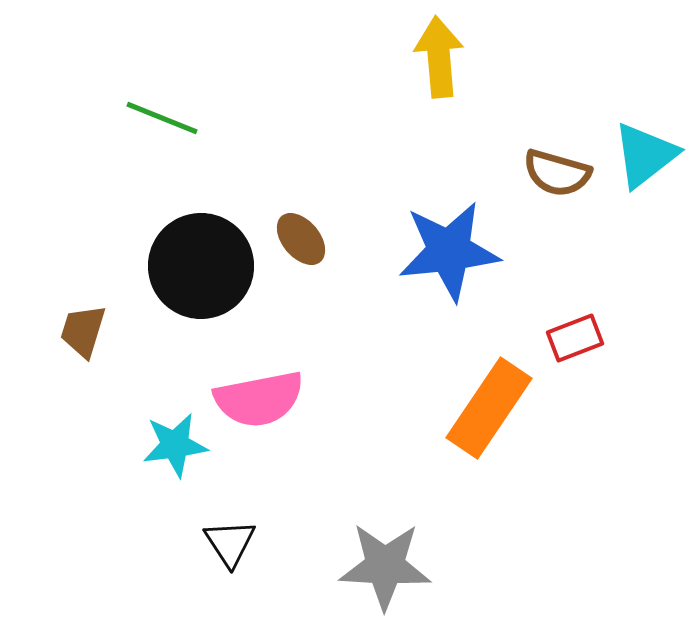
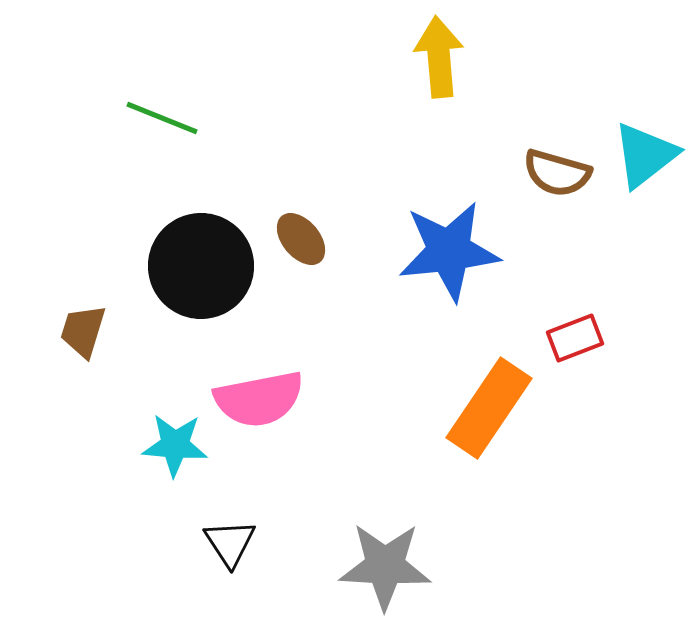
cyan star: rotated 12 degrees clockwise
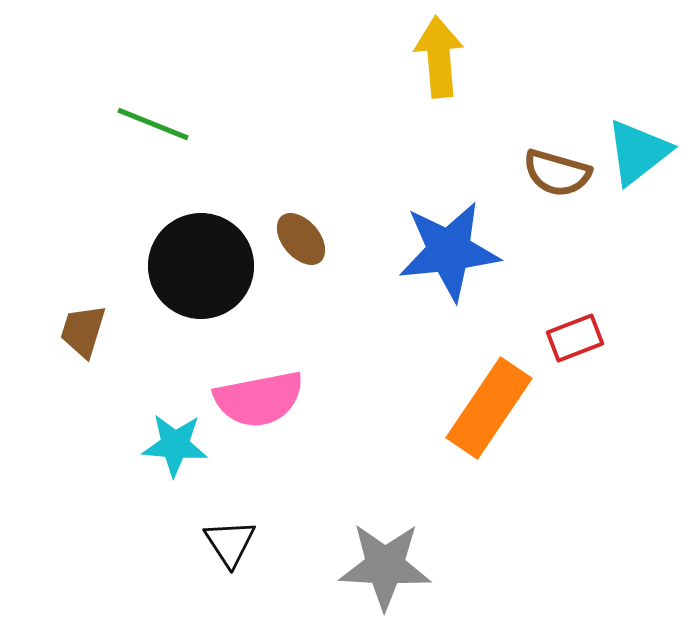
green line: moved 9 px left, 6 px down
cyan triangle: moved 7 px left, 3 px up
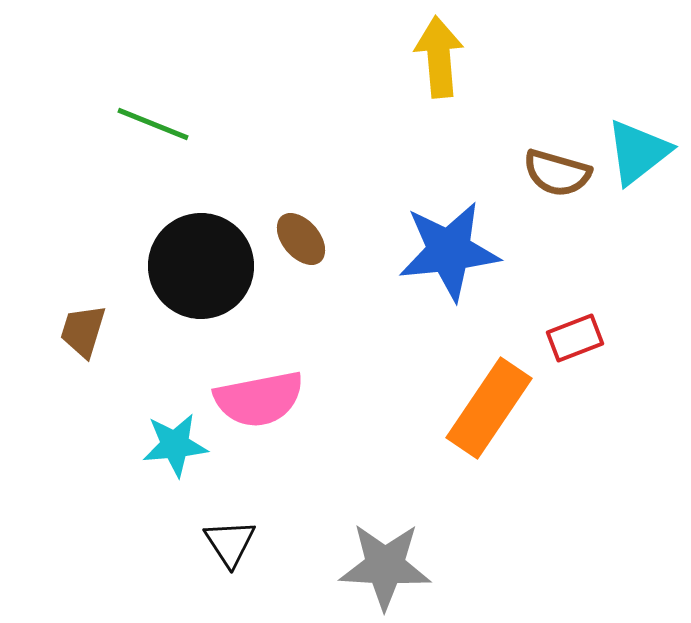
cyan star: rotated 10 degrees counterclockwise
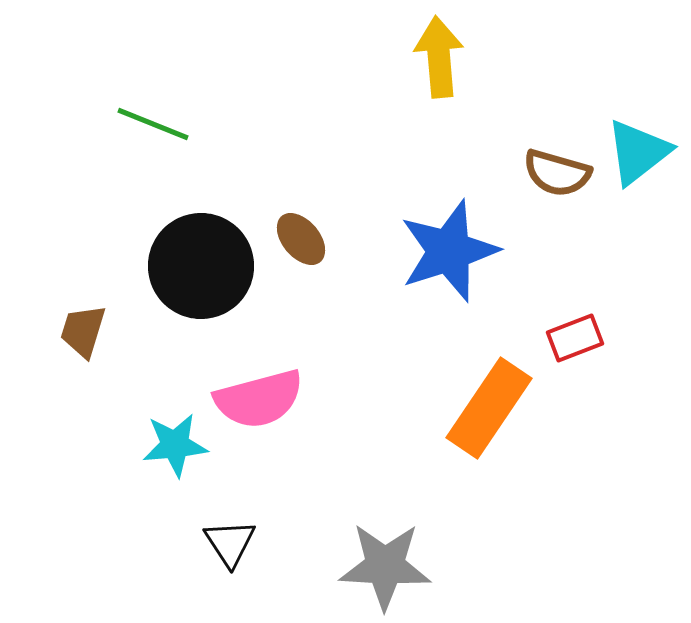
blue star: rotated 12 degrees counterclockwise
pink semicircle: rotated 4 degrees counterclockwise
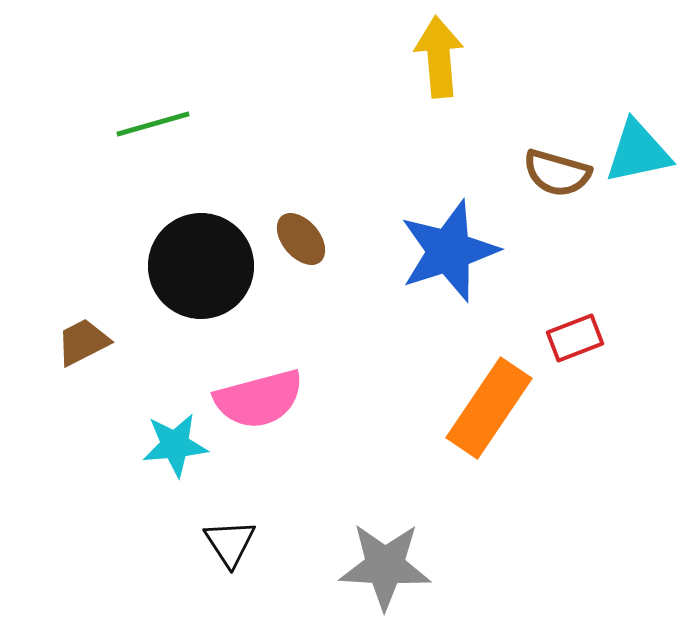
green line: rotated 38 degrees counterclockwise
cyan triangle: rotated 26 degrees clockwise
brown trapezoid: moved 11 px down; rotated 46 degrees clockwise
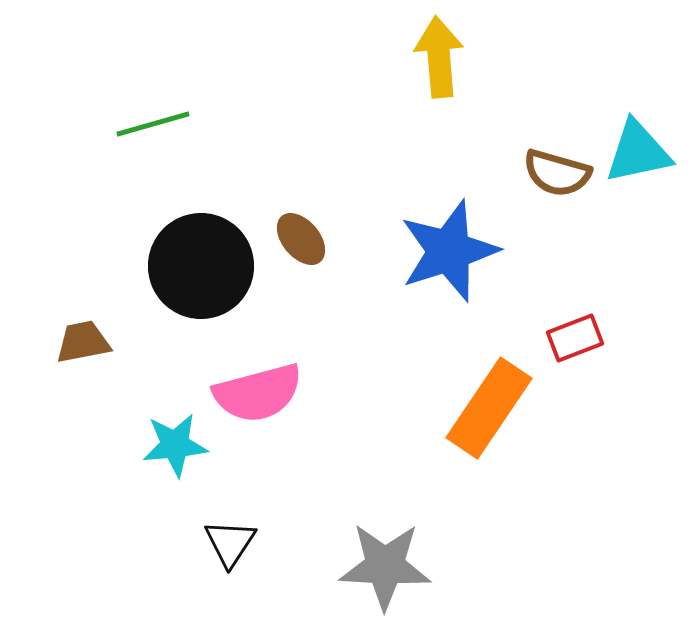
brown trapezoid: rotated 16 degrees clockwise
pink semicircle: moved 1 px left, 6 px up
black triangle: rotated 6 degrees clockwise
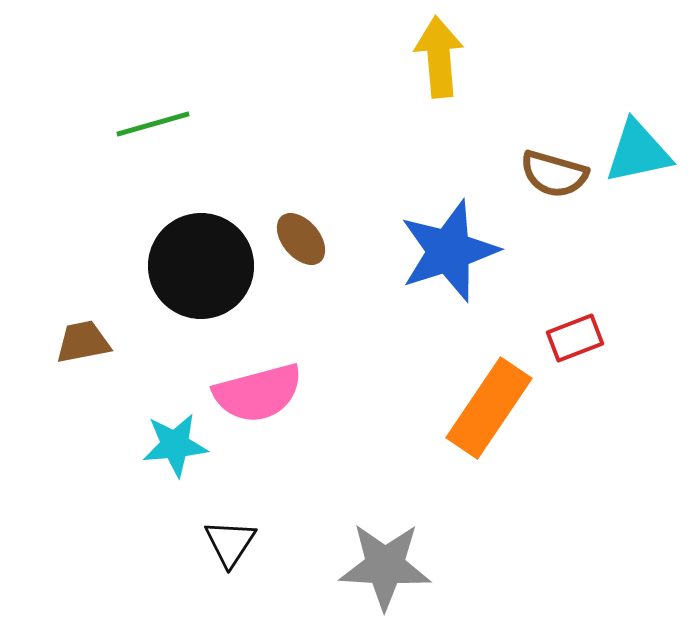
brown semicircle: moved 3 px left, 1 px down
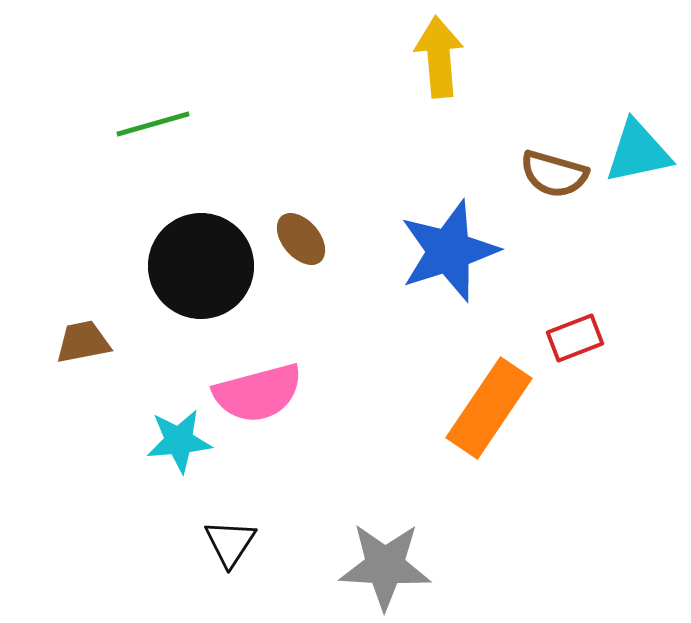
cyan star: moved 4 px right, 4 px up
